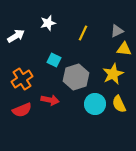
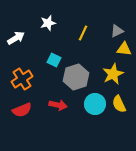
white arrow: moved 2 px down
red arrow: moved 8 px right, 5 px down
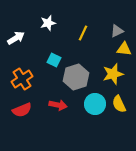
yellow star: rotated 10 degrees clockwise
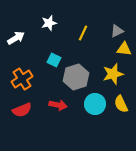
white star: moved 1 px right
yellow semicircle: moved 2 px right
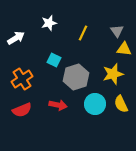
gray triangle: rotated 40 degrees counterclockwise
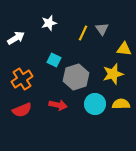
gray triangle: moved 15 px left, 2 px up
yellow semicircle: rotated 114 degrees clockwise
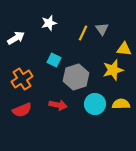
yellow star: moved 4 px up
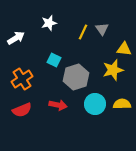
yellow line: moved 1 px up
yellow semicircle: moved 1 px right
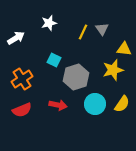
yellow semicircle: rotated 126 degrees clockwise
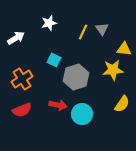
yellow star: rotated 10 degrees clockwise
cyan circle: moved 13 px left, 10 px down
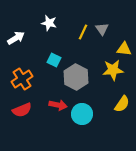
white star: rotated 28 degrees clockwise
gray hexagon: rotated 15 degrees counterclockwise
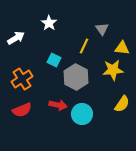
white star: rotated 21 degrees clockwise
yellow line: moved 1 px right, 14 px down
yellow triangle: moved 2 px left, 1 px up
